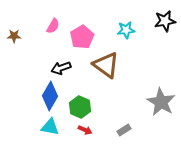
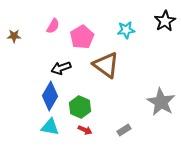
black star: rotated 20 degrees counterclockwise
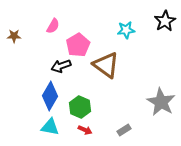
pink pentagon: moved 4 px left, 8 px down
black arrow: moved 2 px up
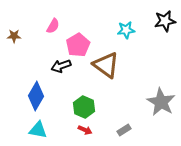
black star: rotated 20 degrees clockwise
blue diamond: moved 14 px left
green hexagon: moved 4 px right
cyan triangle: moved 12 px left, 3 px down
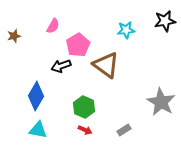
brown star: rotated 16 degrees counterclockwise
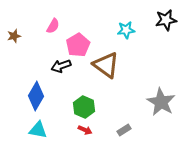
black star: moved 1 px right, 1 px up
